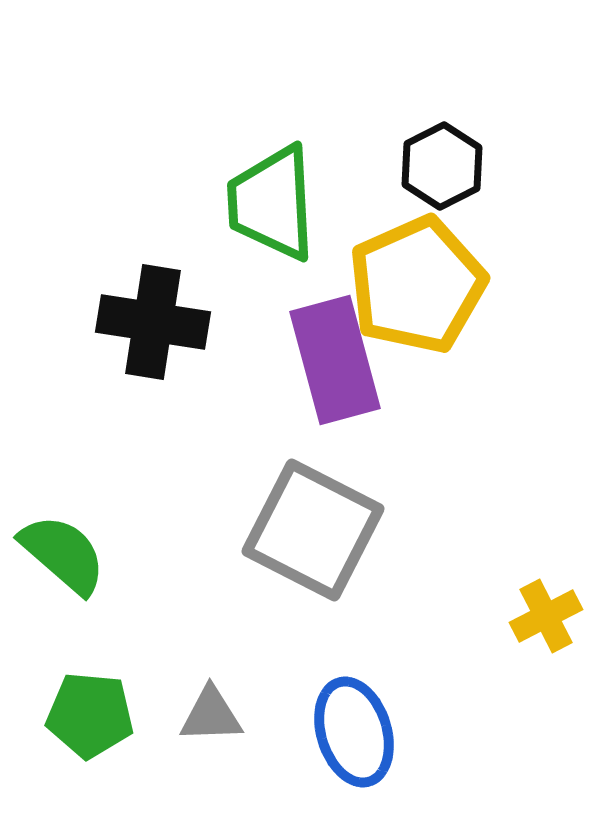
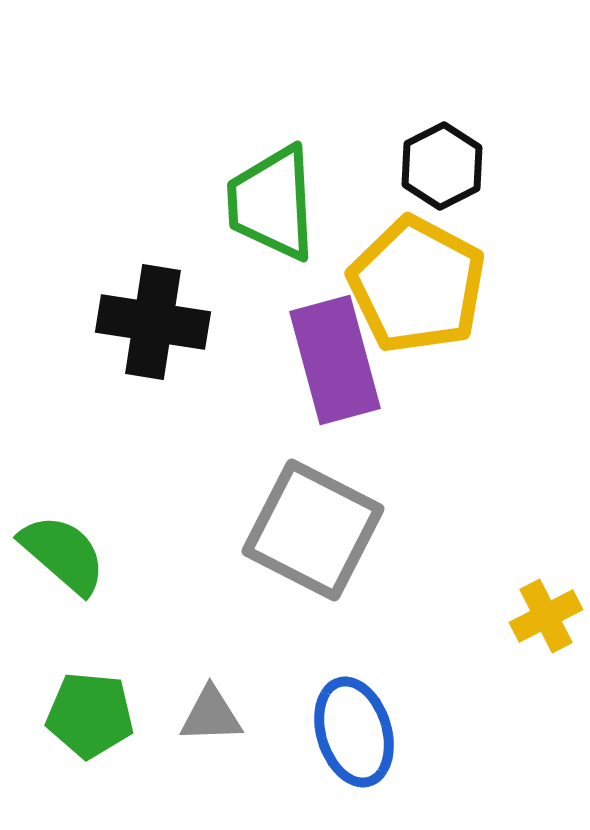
yellow pentagon: rotated 20 degrees counterclockwise
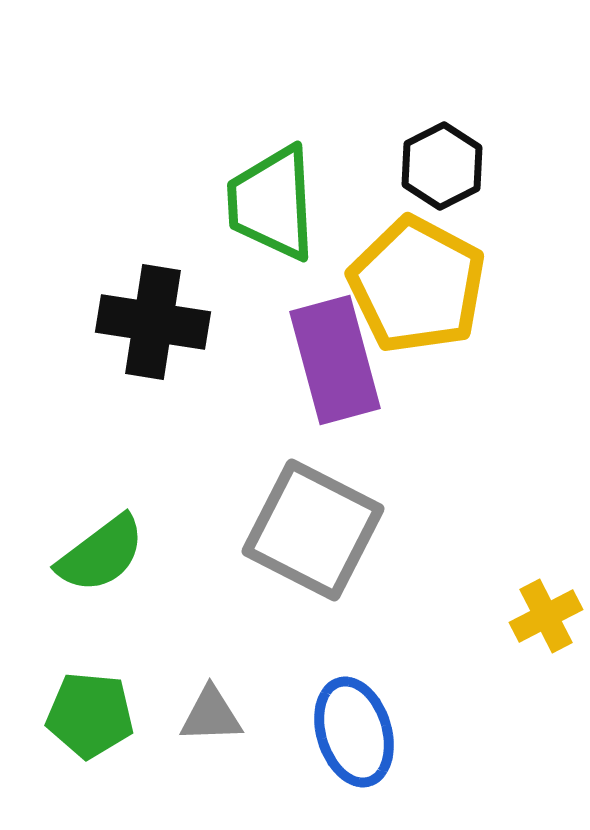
green semicircle: moved 38 px right; rotated 102 degrees clockwise
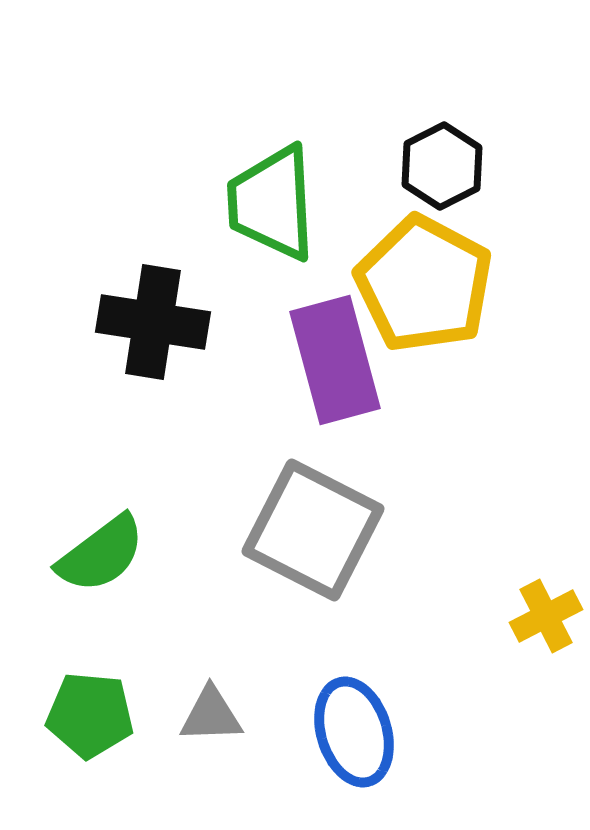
yellow pentagon: moved 7 px right, 1 px up
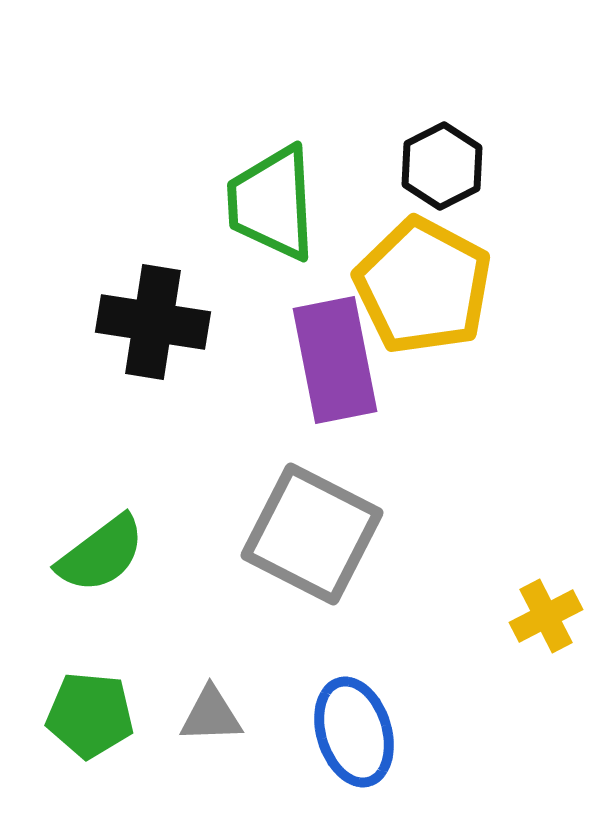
yellow pentagon: moved 1 px left, 2 px down
purple rectangle: rotated 4 degrees clockwise
gray square: moved 1 px left, 4 px down
